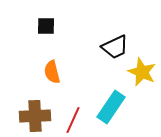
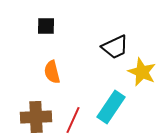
brown cross: moved 1 px right, 1 px down
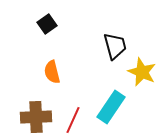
black square: moved 1 px right, 2 px up; rotated 36 degrees counterclockwise
black trapezoid: moved 1 px up; rotated 80 degrees counterclockwise
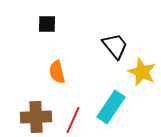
black square: rotated 36 degrees clockwise
black trapezoid: rotated 24 degrees counterclockwise
orange semicircle: moved 5 px right
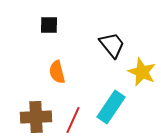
black square: moved 2 px right, 1 px down
black trapezoid: moved 3 px left, 1 px up
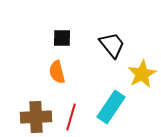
black square: moved 13 px right, 13 px down
yellow star: moved 2 px down; rotated 20 degrees clockwise
red line: moved 2 px left, 3 px up; rotated 8 degrees counterclockwise
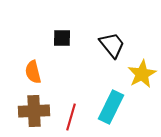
orange semicircle: moved 24 px left
cyan rectangle: rotated 8 degrees counterclockwise
brown cross: moved 2 px left, 6 px up
